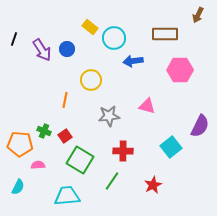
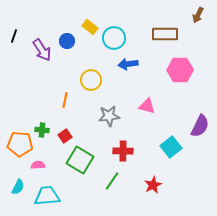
black line: moved 3 px up
blue circle: moved 8 px up
blue arrow: moved 5 px left, 3 px down
green cross: moved 2 px left, 1 px up; rotated 16 degrees counterclockwise
cyan trapezoid: moved 20 px left
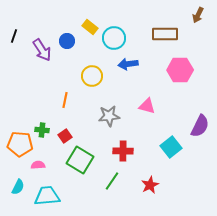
yellow circle: moved 1 px right, 4 px up
red star: moved 3 px left
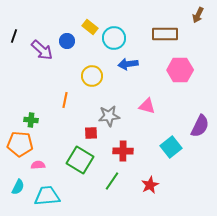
purple arrow: rotated 15 degrees counterclockwise
green cross: moved 11 px left, 10 px up
red square: moved 26 px right, 3 px up; rotated 32 degrees clockwise
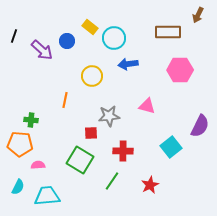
brown rectangle: moved 3 px right, 2 px up
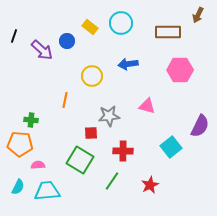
cyan circle: moved 7 px right, 15 px up
cyan trapezoid: moved 5 px up
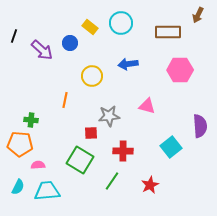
blue circle: moved 3 px right, 2 px down
purple semicircle: rotated 30 degrees counterclockwise
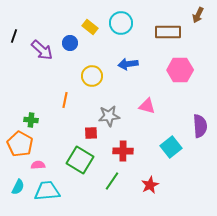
orange pentagon: rotated 25 degrees clockwise
